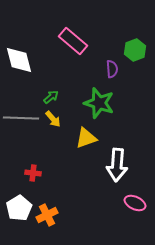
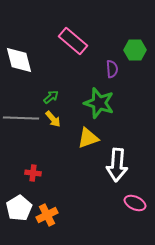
green hexagon: rotated 20 degrees clockwise
yellow triangle: moved 2 px right
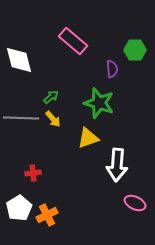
red cross: rotated 14 degrees counterclockwise
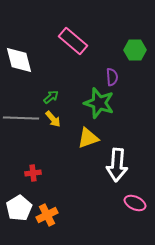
purple semicircle: moved 8 px down
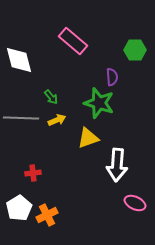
green arrow: rotated 91 degrees clockwise
yellow arrow: moved 4 px right, 1 px down; rotated 72 degrees counterclockwise
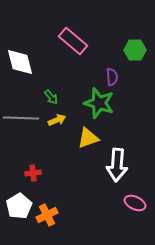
white diamond: moved 1 px right, 2 px down
white pentagon: moved 2 px up
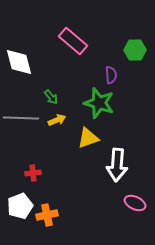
white diamond: moved 1 px left
purple semicircle: moved 1 px left, 2 px up
white pentagon: moved 1 px right; rotated 10 degrees clockwise
orange cross: rotated 15 degrees clockwise
